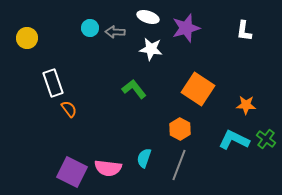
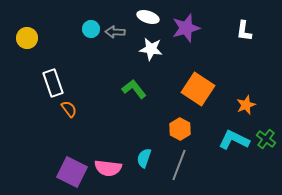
cyan circle: moved 1 px right, 1 px down
orange star: rotated 24 degrees counterclockwise
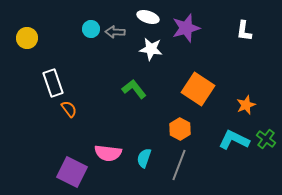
pink semicircle: moved 15 px up
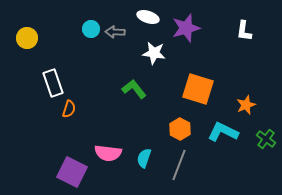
white star: moved 3 px right, 4 px down
orange square: rotated 16 degrees counterclockwise
orange semicircle: rotated 54 degrees clockwise
cyan L-shape: moved 11 px left, 8 px up
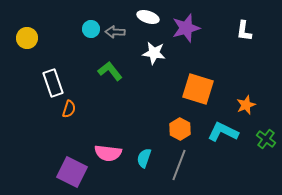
green L-shape: moved 24 px left, 18 px up
